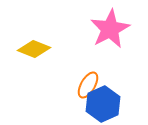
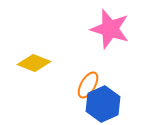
pink star: rotated 27 degrees counterclockwise
yellow diamond: moved 14 px down
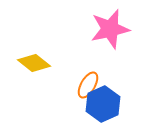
pink star: rotated 30 degrees counterclockwise
yellow diamond: rotated 16 degrees clockwise
